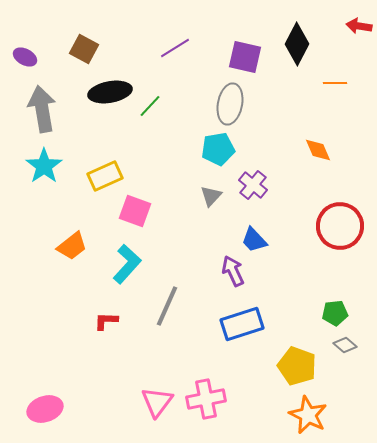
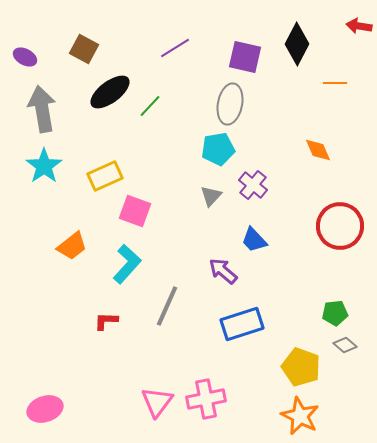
black ellipse: rotated 27 degrees counterclockwise
purple arrow: moved 10 px left; rotated 24 degrees counterclockwise
yellow pentagon: moved 4 px right, 1 px down
orange star: moved 8 px left, 1 px down
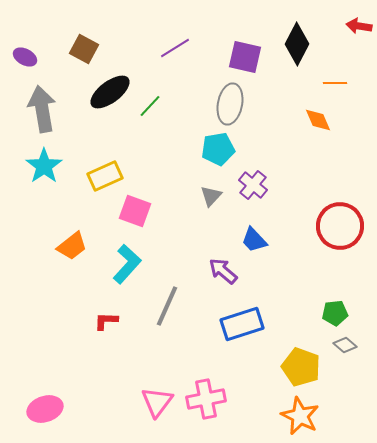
orange diamond: moved 30 px up
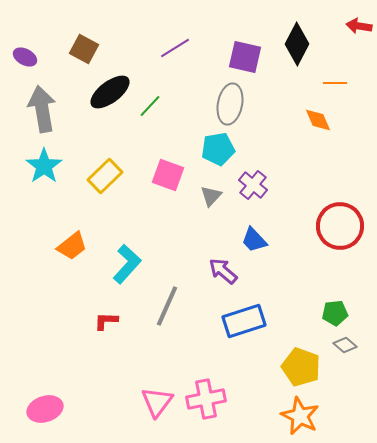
yellow rectangle: rotated 20 degrees counterclockwise
pink square: moved 33 px right, 36 px up
blue rectangle: moved 2 px right, 3 px up
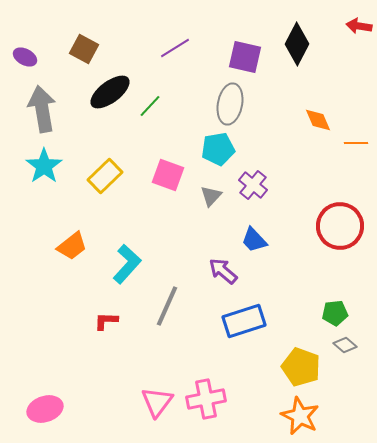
orange line: moved 21 px right, 60 px down
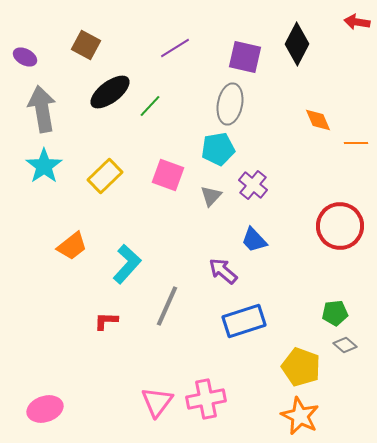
red arrow: moved 2 px left, 4 px up
brown square: moved 2 px right, 4 px up
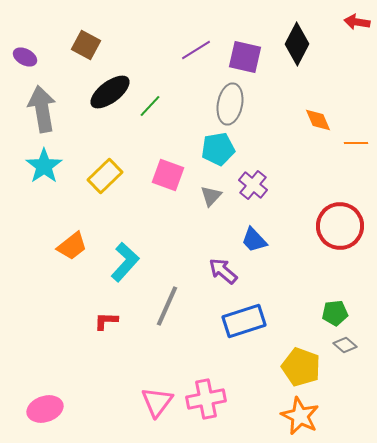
purple line: moved 21 px right, 2 px down
cyan L-shape: moved 2 px left, 2 px up
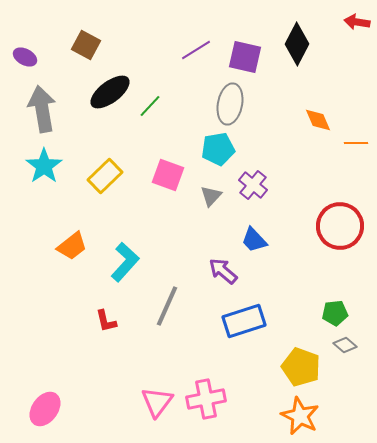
red L-shape: rotated 105 degrees counterclockwise
pink ellipse: rotated 36 degrees counterclockwise
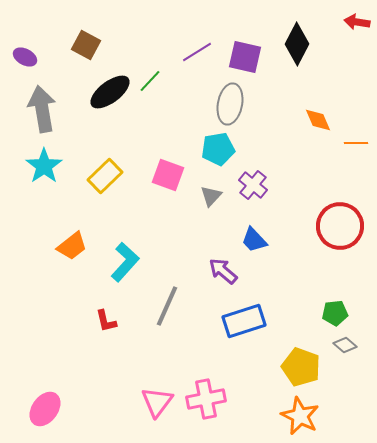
purple line: moved 1 px right, 2 px down
green line: moved 25 px up
